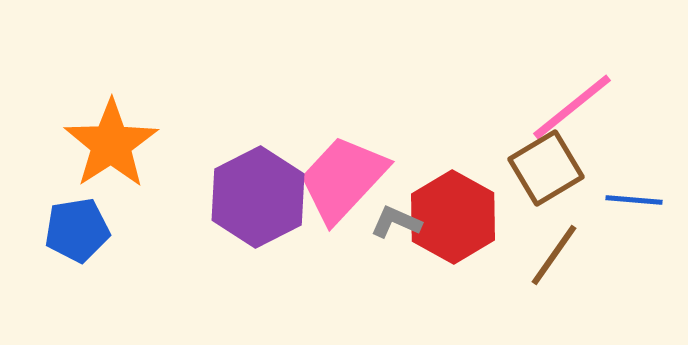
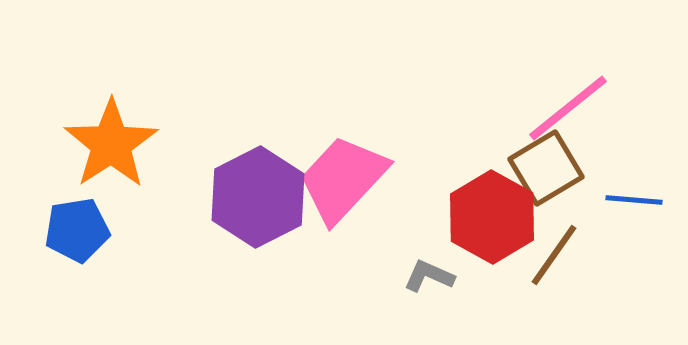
pink line: moved 4 px left, 1 px down
red hexagon: moved 39 px right
gray L-shape: moved 33 px right, 54 px down
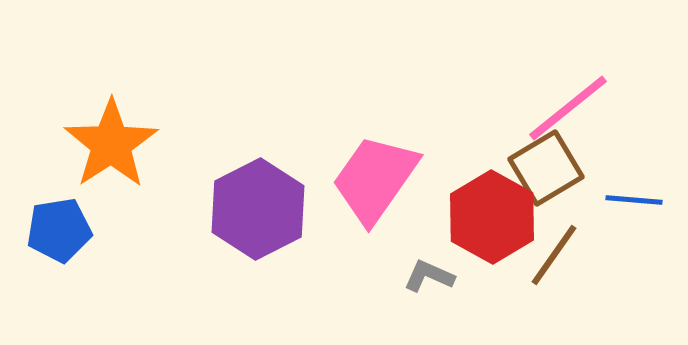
pink trapezoid: moved 32 px right; rotated 8 degrees counterclockwise
purple hexagon: moved 12 px down
blue pentagon: moved 18 px left
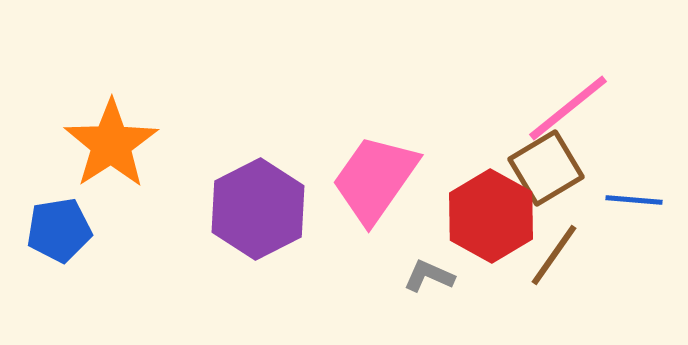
red hexagon: moved 1 px left, 1 px up
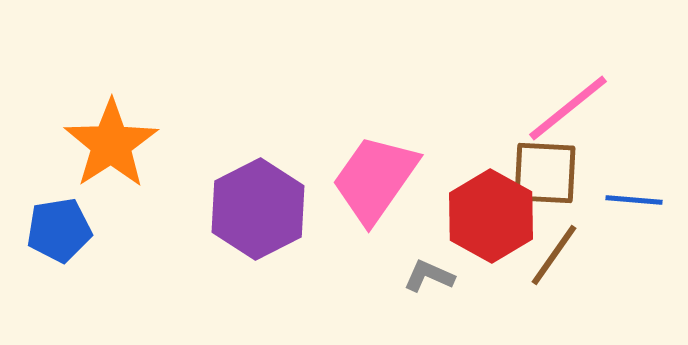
brown square: moved 1 px left, 5 px down; rotated 34 degrees clockwise
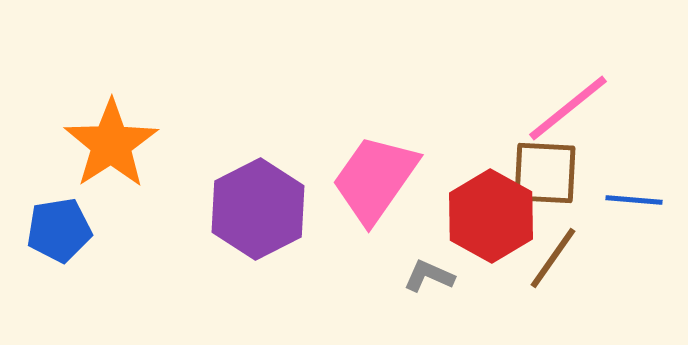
brown line: moved 1 px left, 3 px down
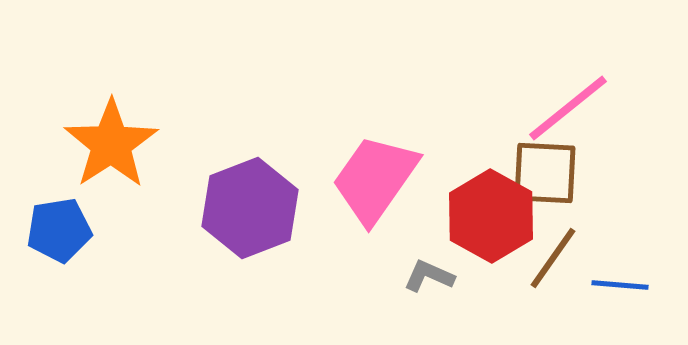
blue line: moved 14 px left, 85 px down
purple hexagon: moved 8 px left, 1 px up; rotated 6 degrees clockwise
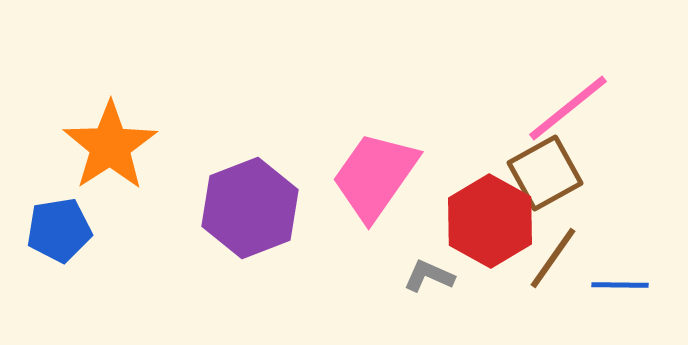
orange star: moved 1 px left, 2 px down
brown square: rotated 32 degrees counterclockwise
pink trapezoid: moved 3 px up
red hexagon: moved 1 px left, 5 px down
blue line: rotated 4 degrees counterclockwise
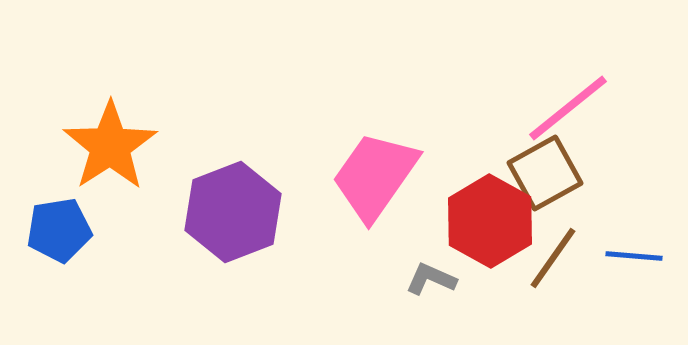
purple hexagon: moved 17 px left, 4 px down
gray L-shape: moved 2 px right, 3 px down
blue line: moved 14 px right, 29 px up; rotated 4 degrees clockwise
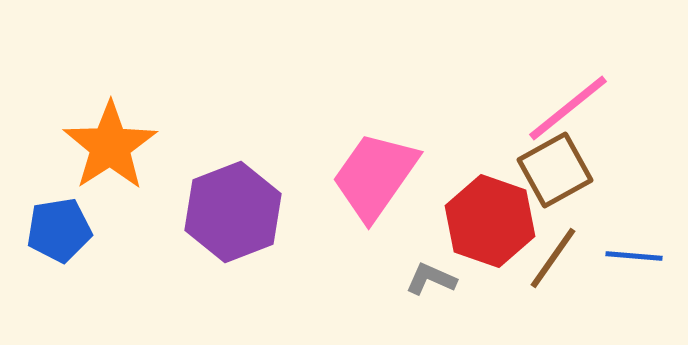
brown square: moved 10 px right, 3 px up
red hexagon: rotated 10 degrees counterclockwise
